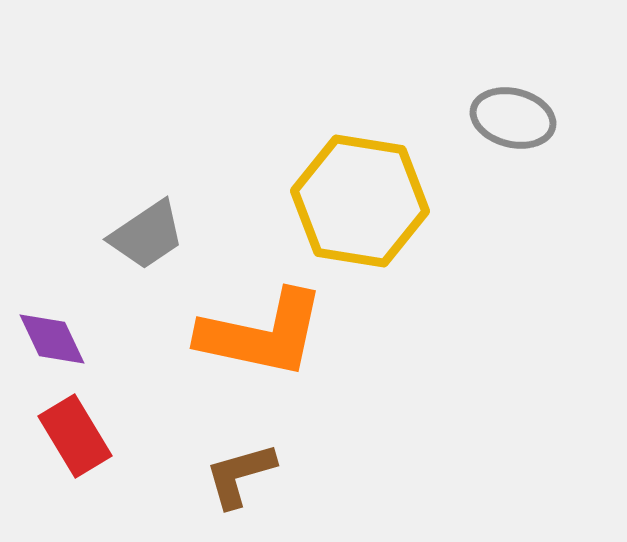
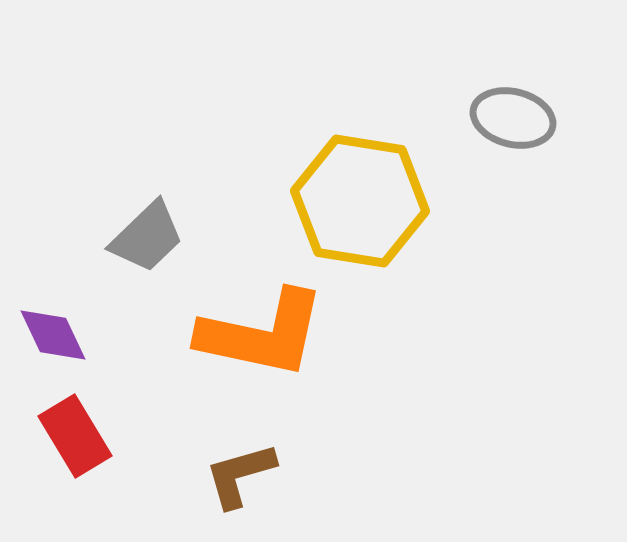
gray trapezoid: moved 2 px down; rotated 10 degrees counterclockwise
purple diamond: moved 1 px right, 4 px up
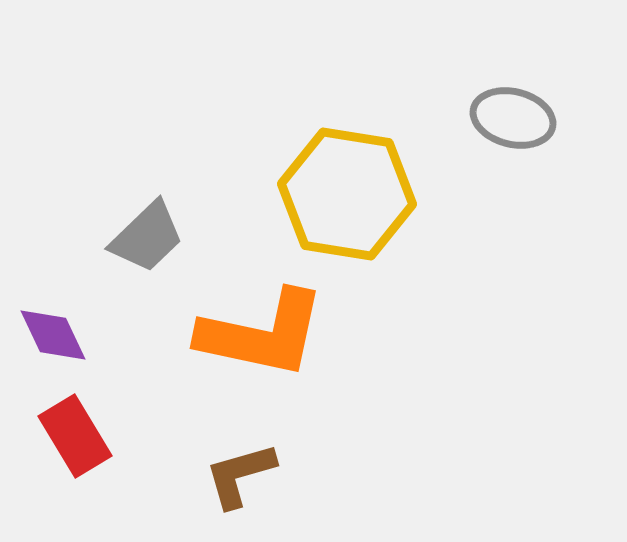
yellow hexagon: moved 13 px left, 7 px up
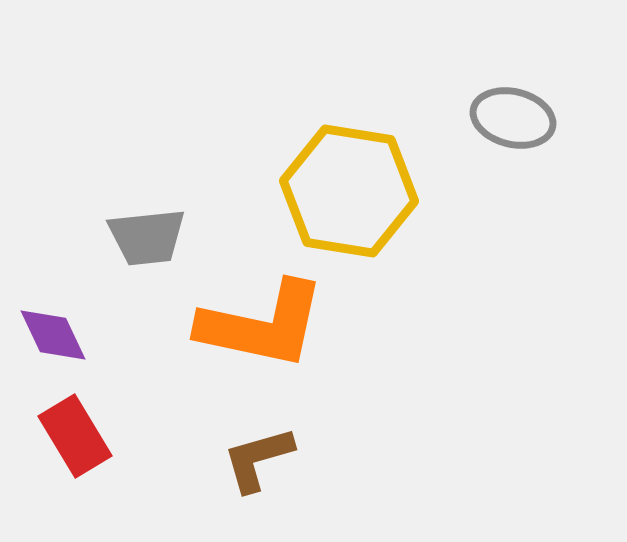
yellow hexagon: moved 2 px right, 3 px up
gray trapezoid: rotated 38 degrees clockwise
orange L-shape: moved 9 px up
brown L-shape: moved 18 px right, 16 px up
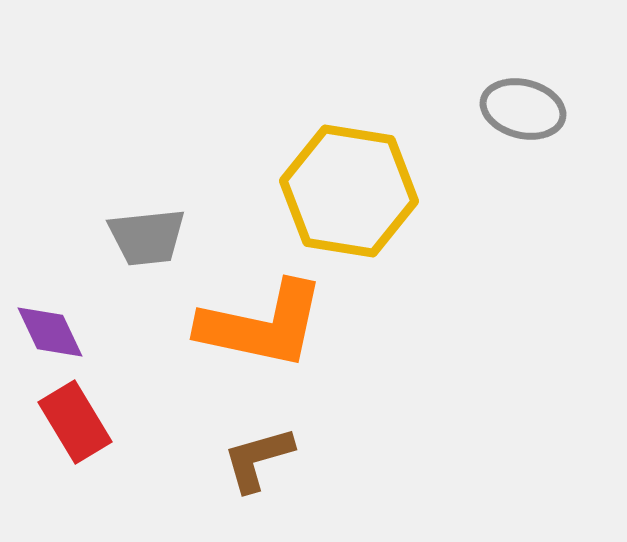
gray ellipse: moved 10 px right, 9 px up
purple diamond: moved 3 px left, 3 px up
red rectangle: moved 14 px up
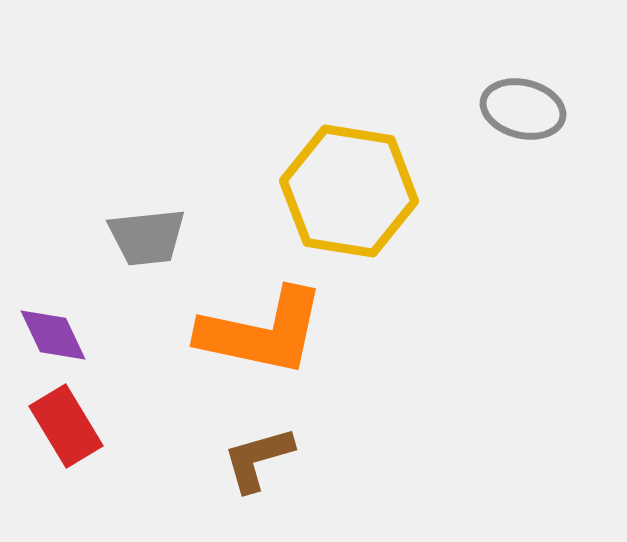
orange L-shape: moved 7 px down
purple diamond: moved 3 px right, 3 px down
red rectangle: moved 9 px left, 4 px down
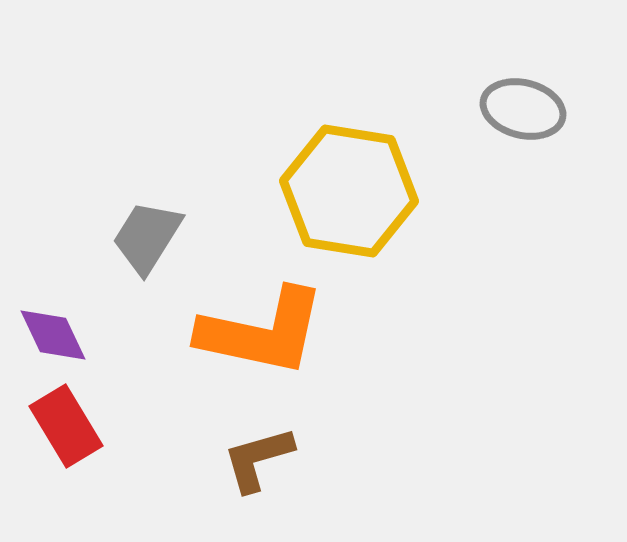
gray trapezoid: rotated 128 degrees clockwise
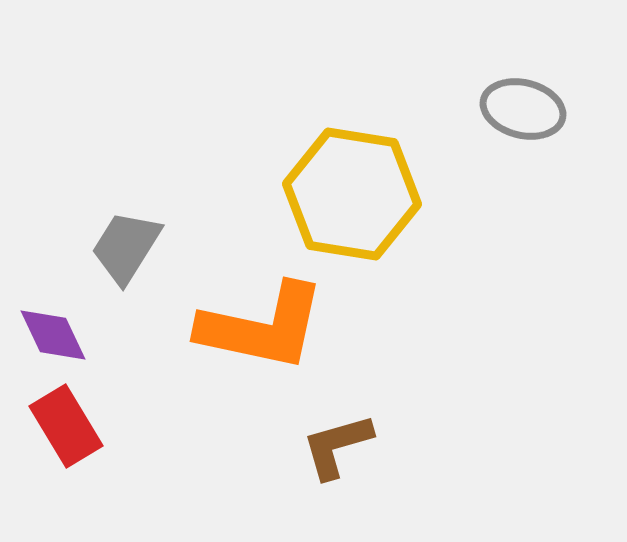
yellow hexagon: moved 3 px right, 3 px down
gray trapezoid: moved 21 px left, 10 px down
orange L-shape: moved 5 px up
brown L-shape: moved 79 px right, 13 px up
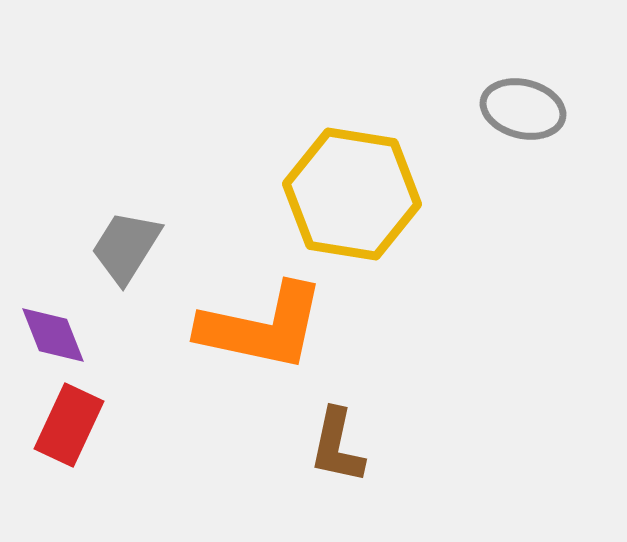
purple diamond: rotated 4 degrees clockwise
red rectangle: moved 3 px right, 1 px up; rotated 56 degrees clockwise
brown L-shape: rotated 62 degrees counterclockwise
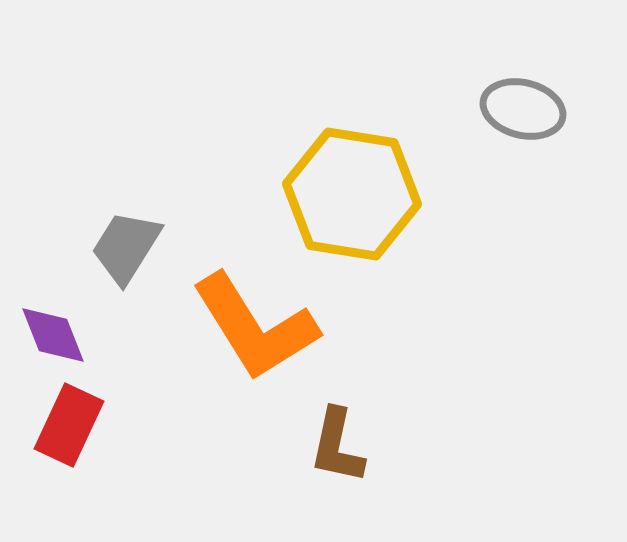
orange L-shape: moved 7 px left; rotated 46 degrees clockwise
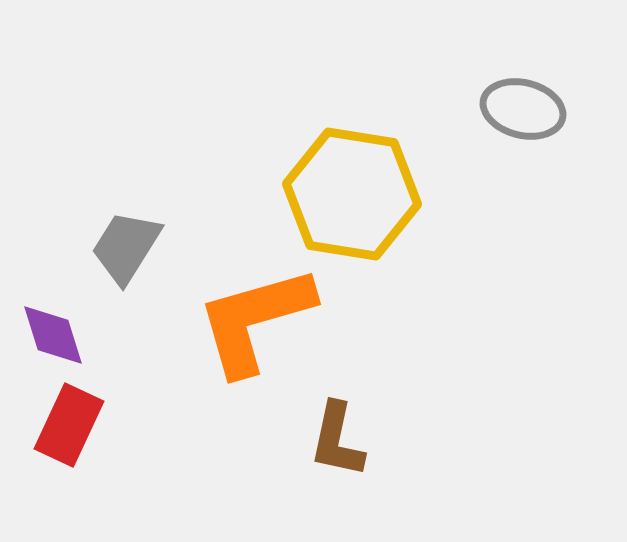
orange L-shape: moved 7 px up; rotated 106 degrees clockwise
purple diamond: rotated 4 degrees clockwise
brown L-shape: moved 6 px up
